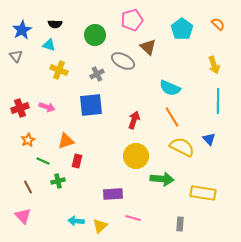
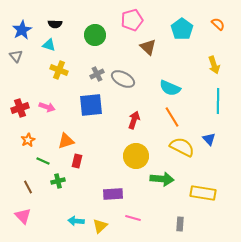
gray ellipse: moved 18 px down
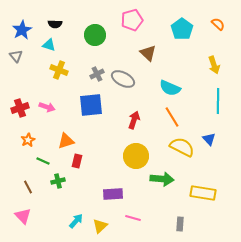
brown triangle: moved 6 px down
cyan arrow: rotated 126 degrees clockwise
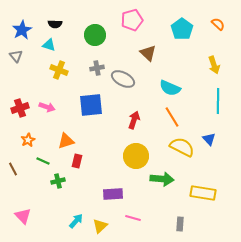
gray cross: moved 6 px up; rotated 16 degrees clockwise
brown line: moved 15 px left, 18 px up
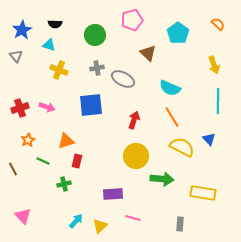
cyan pentagon: moved 4 px left, 4 px down
green cross: moved 6 px right, 3 px down
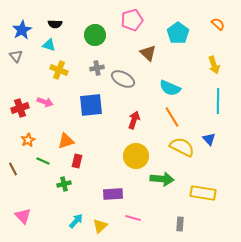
pink arrow: moved 2 px left, 5 px up
